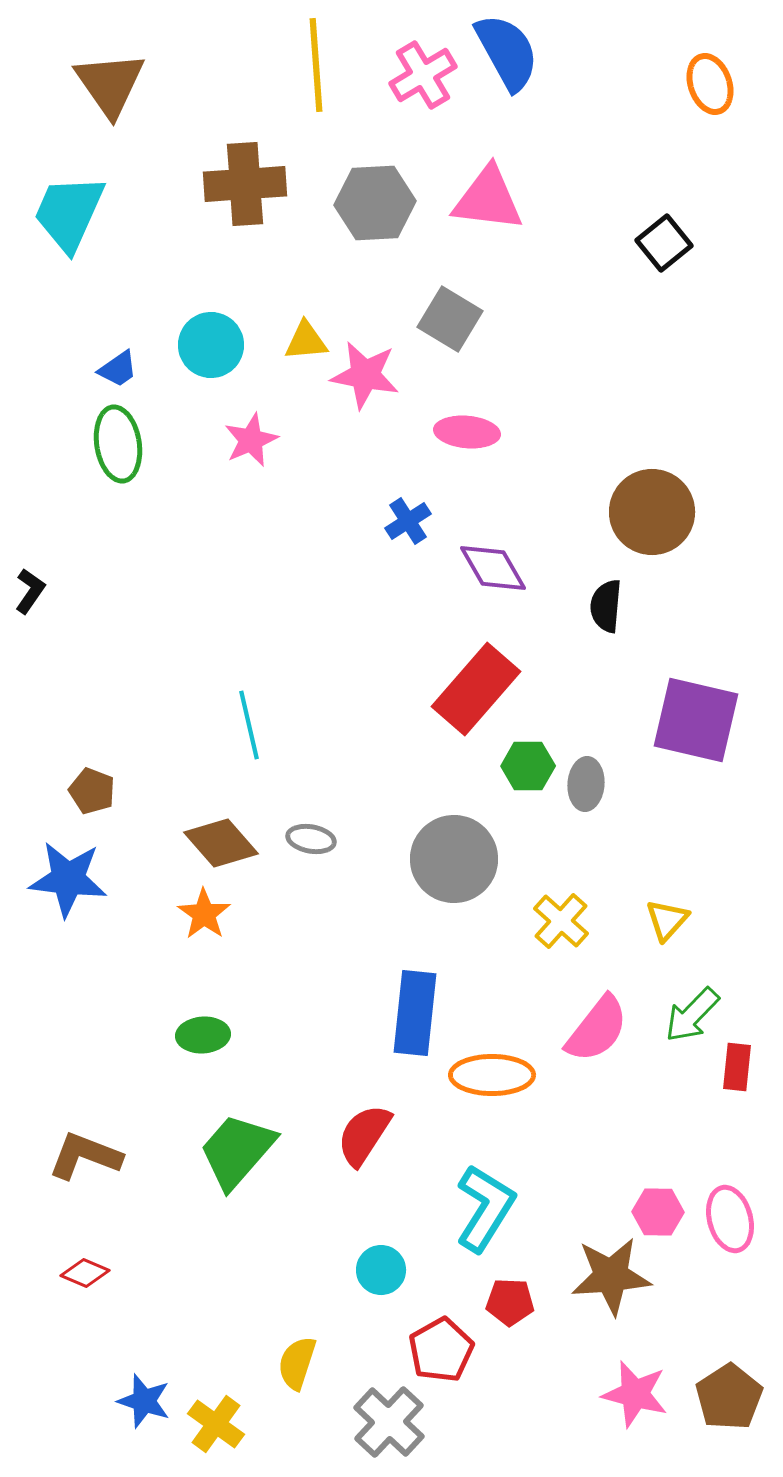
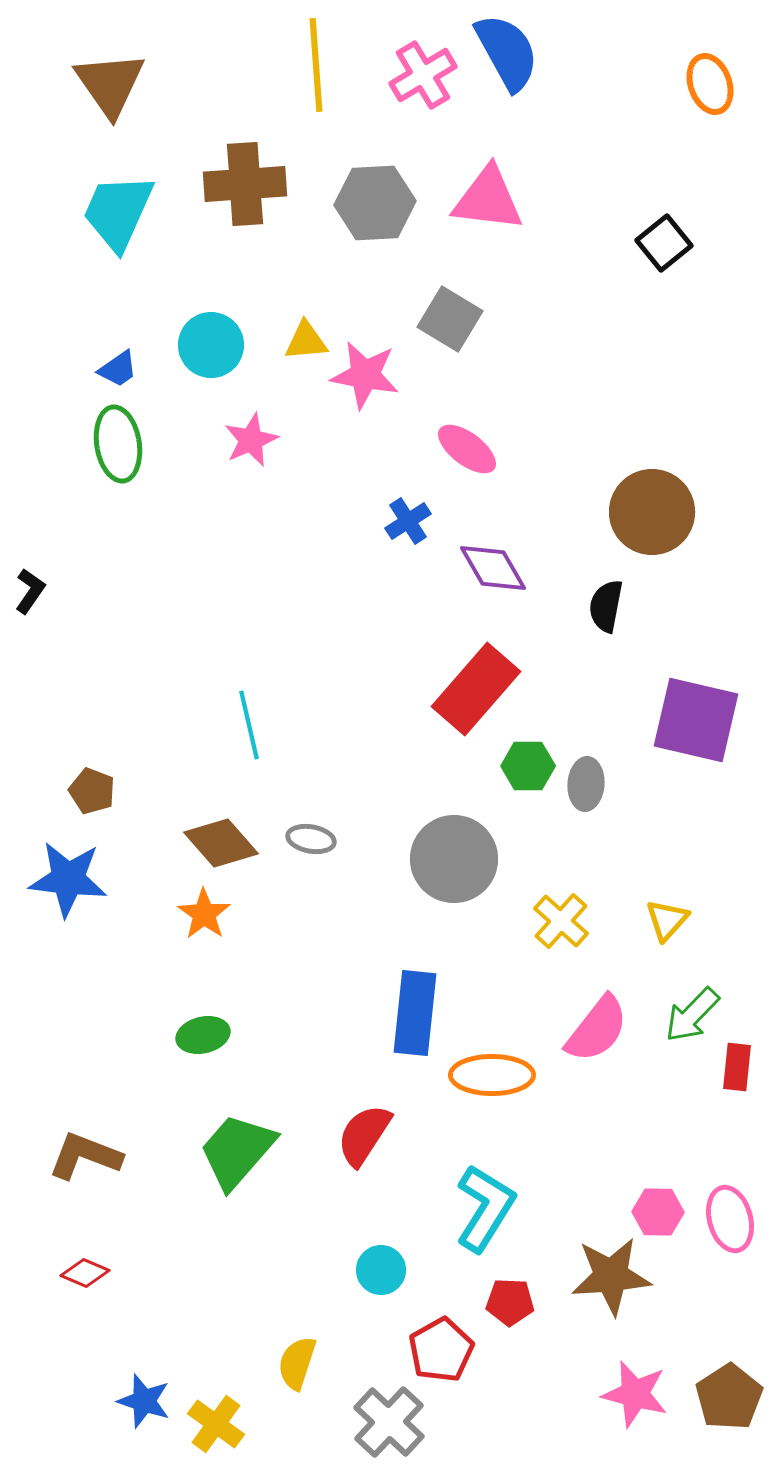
cyan trapezoid at (69, 213): moved 49 px right, 1 px up
pink ellipse at (467, 432): moved 17 px down; rotated 32 degrees clockwise
black semicircle at (606, 606): rotated 6 degrees clockwise
green ellipse at (203, 1035): rotated 9 degrees counterclockwise
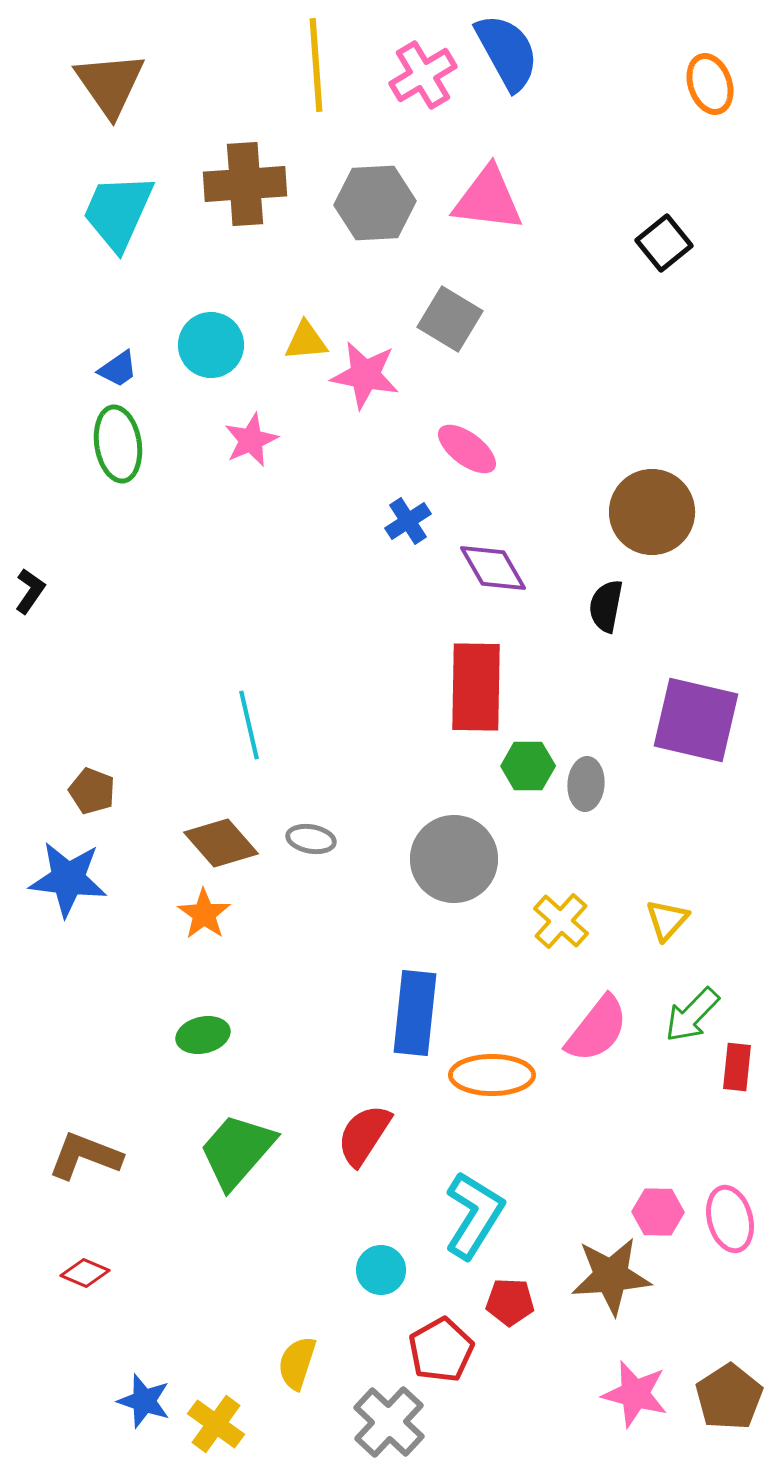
red rectangle at (476, 689): moved 2 px up; rotated 40 degrees counterclockwise
cyan L-shape at (485, 1208): moved 11 px left, 7 px down
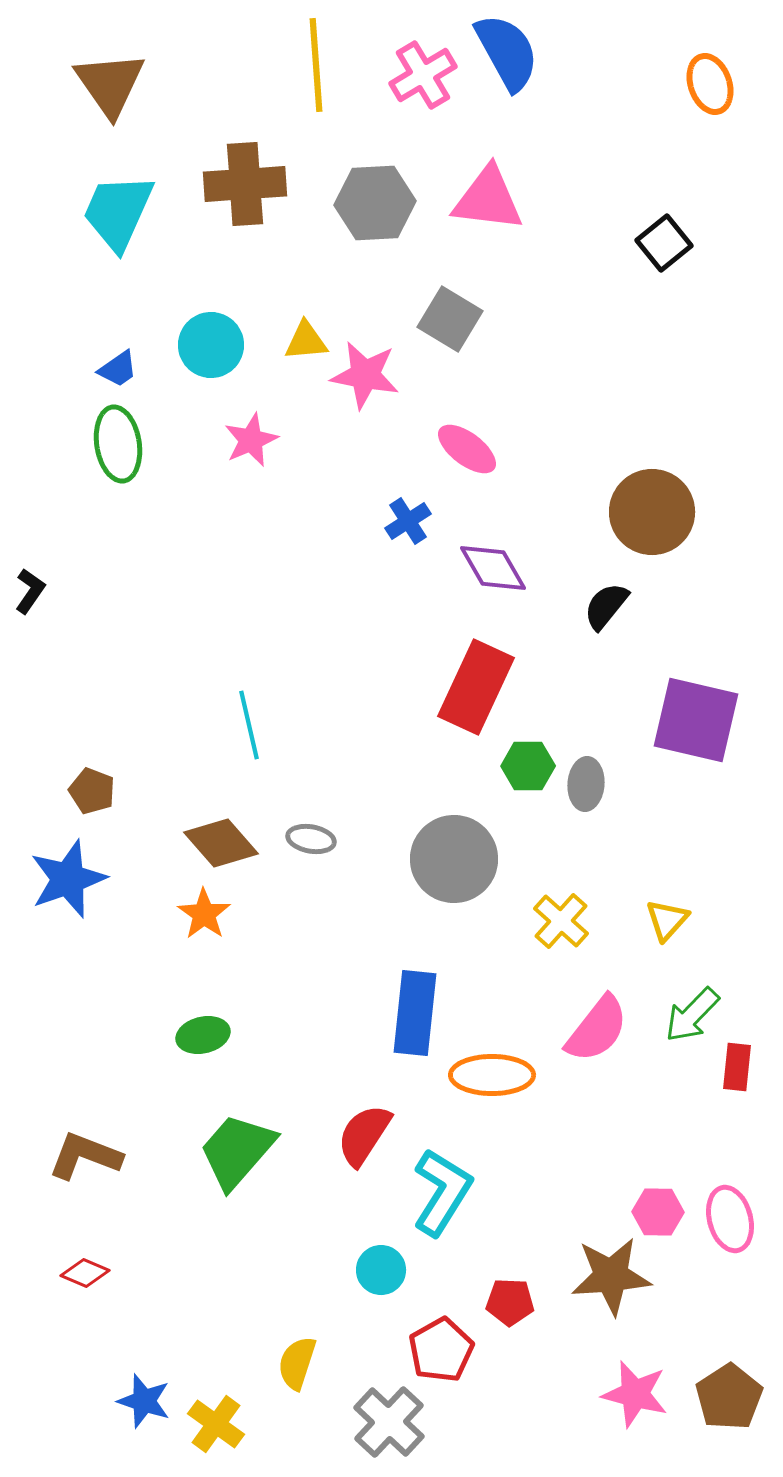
black semicircle at (606, 606): rotated 28 degrees clockwise
red rectangle at (476, 687): rotated 24 degrees clockwise
blue star at (68, 879): rotated 26 degrees counterclockwise
cyan L-shape at (474, 1215): moved 32 px left, 23 px up
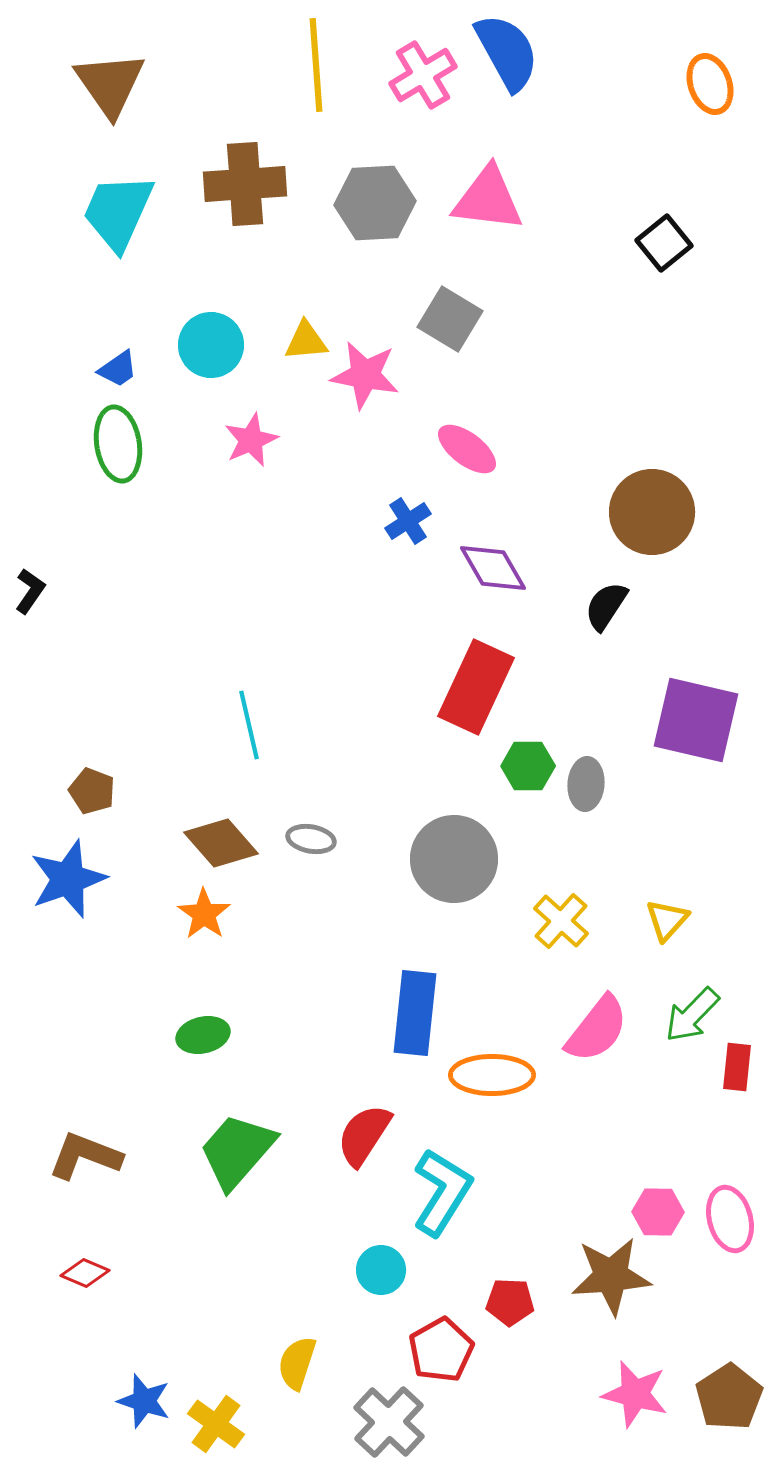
black semicircle at (606, 606): rotated 6 degrees counterclockwise
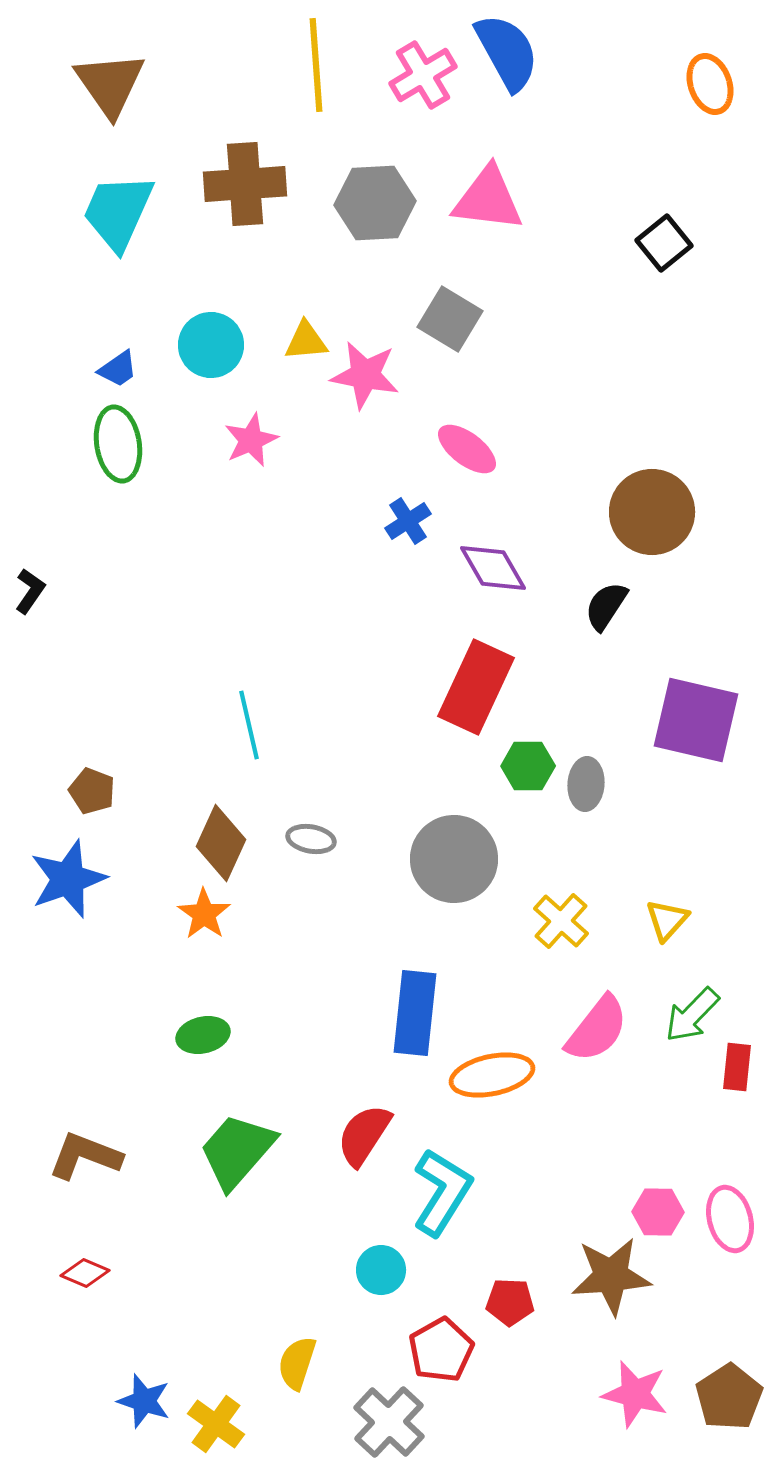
brown diamond at (221, 843): rotated 66 degrees clockwise
orange ellipse at (492, 1075): rotated 12 degrees counterclockwise
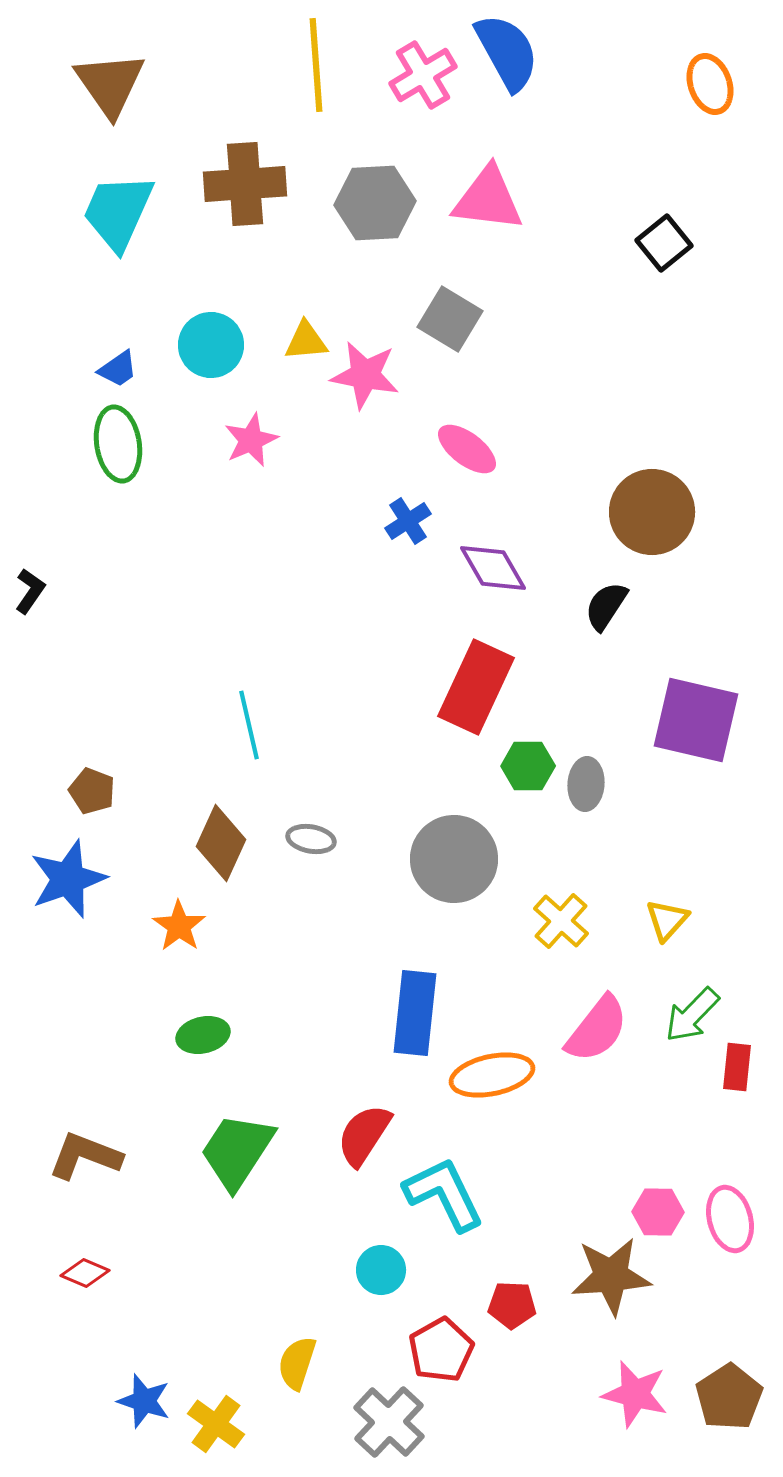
orange star at (204, 914): moved 25 px left, 12 px down
green trapezoid at (237, 1151): rotated 8 degrees counterclockwise
cyan L-shape at (442, 1192): moved 2 px right, 2 px down; rotated 58 degrees counterclockwise
red pentagon at (510, 1302): moved 2 px right, 3 px down
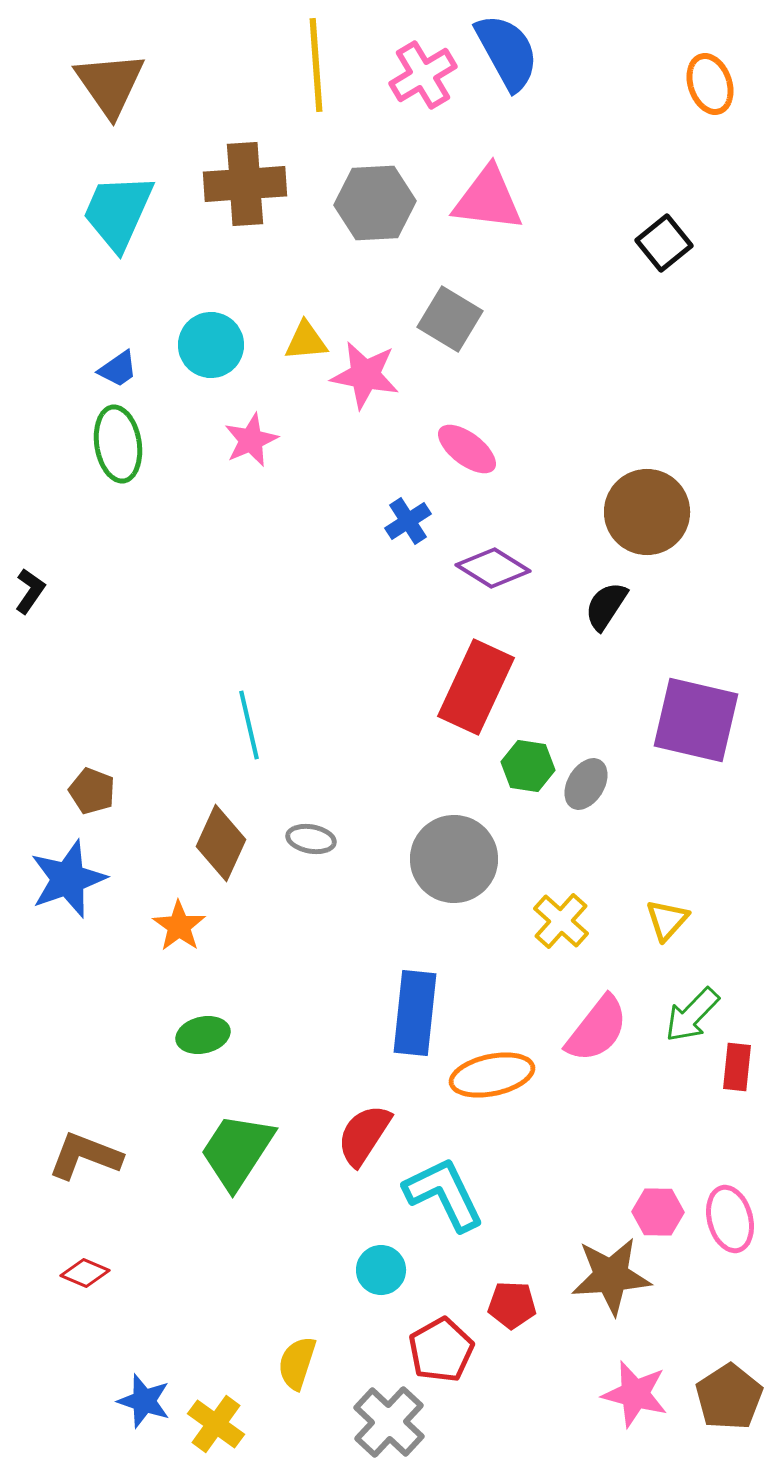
brown circle at (652, 512): moved 5 px left
purple diamond at (493, 568): rotated 28 degrees counterclockwise
green hexagon at (528, 766): rotated 9 degrees clockwise
gray ellipse at (586, 784): rotated 27 degrees clockwise
